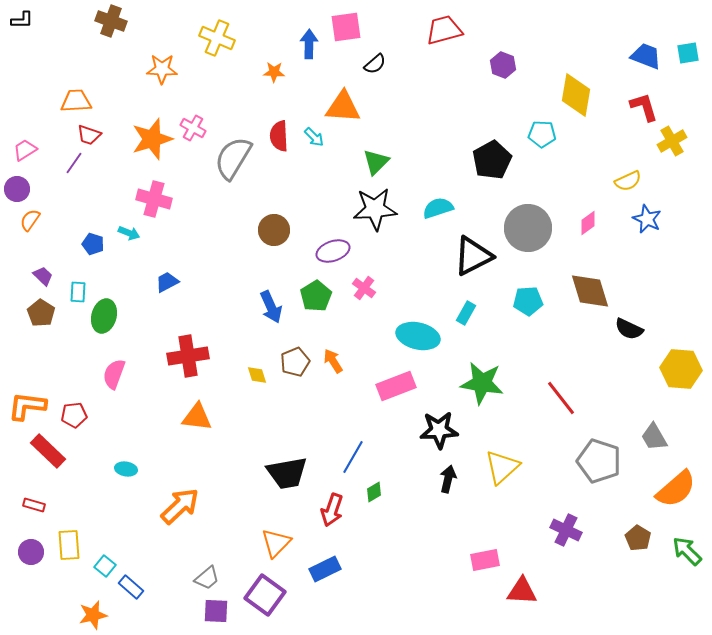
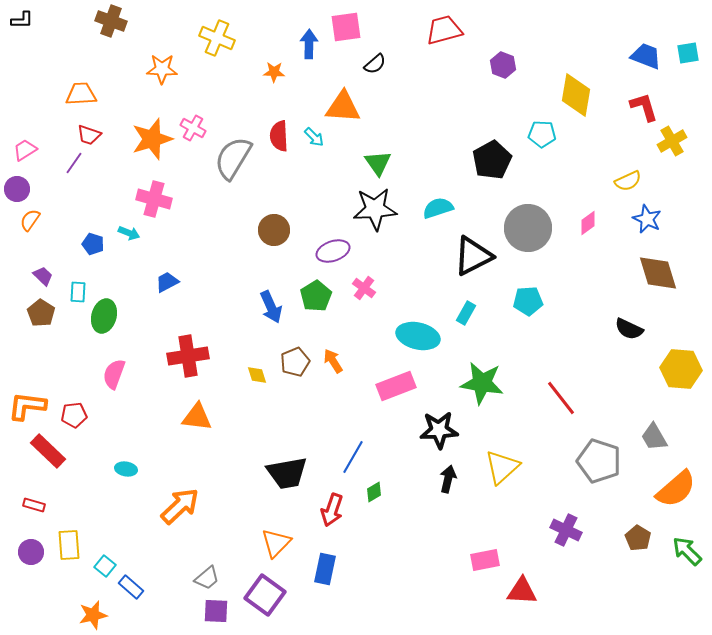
orange trapezoid at (76, 101): moved 5 px right, 7 px up
green triangle at (376, 162): moved 2 px right, 1 px down; rotated 20 degrees counterclockwise
brown diamond at (590, 291): moved 68 px right, 18 px up
blue rectangle at (325, 569): rotated 52 degrees counterclockwise
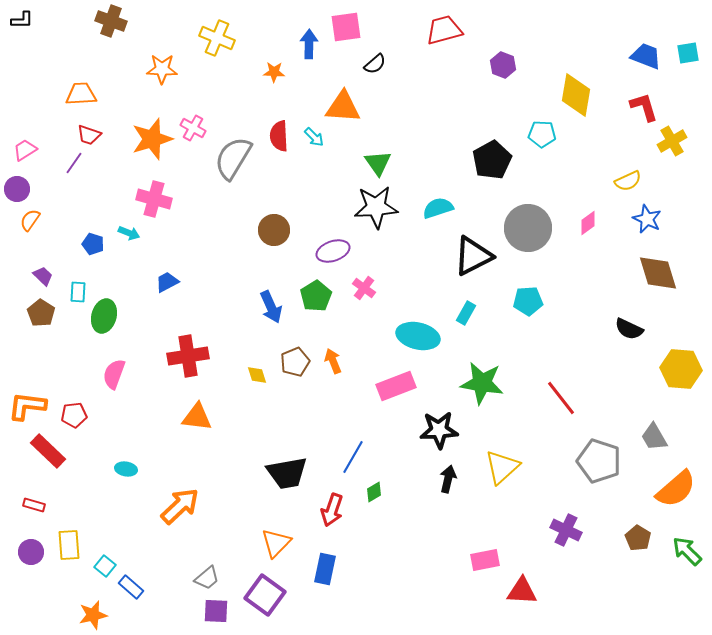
black star at (375, 209): moved 1 px right, 2 px up
orange arrow at (333, 361): rotated 10 degrees clockwise
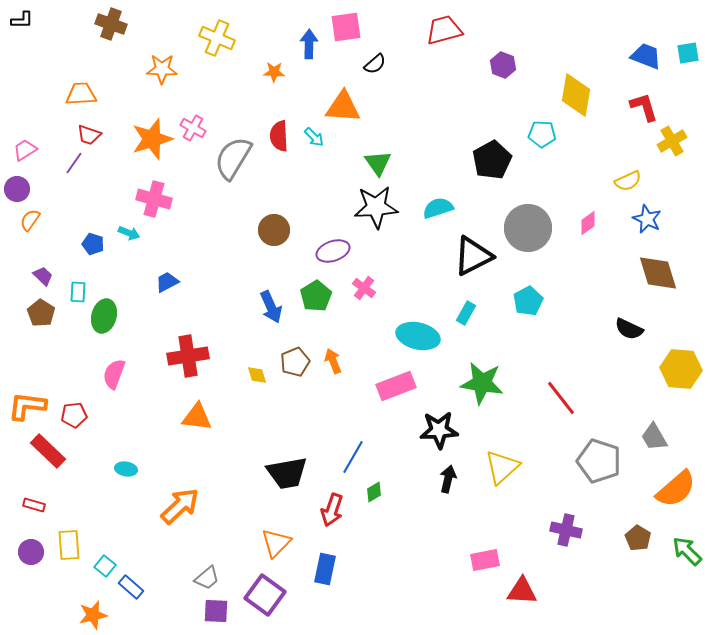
brown cross at (111, 21): moved 3 px down
cyan pentagon at (528, 301): rotated 24 degrees counterclockwise
purple cross at (566, 530): rotated 12 degrees counterclockwise
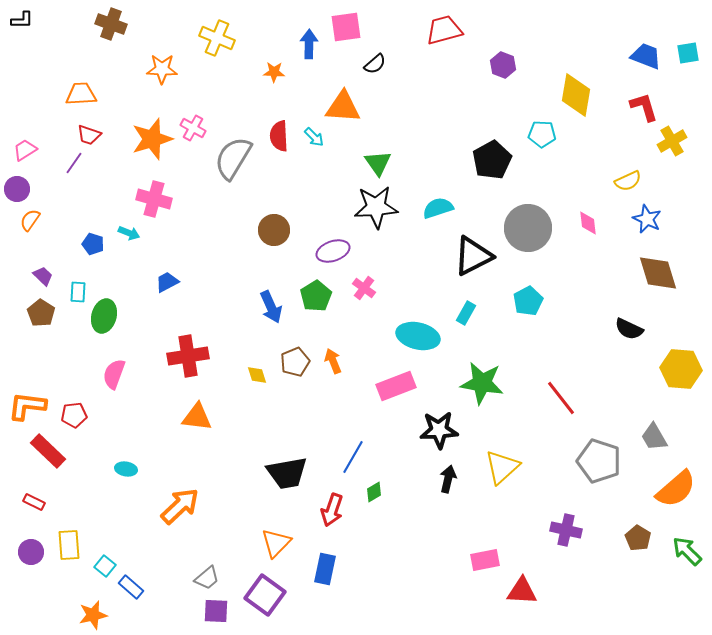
pink diamond at (588, 223): rotated 60 degrees counterclockwise
red rectangle at (34, 505): moved 3 px up; rotated 10 degrees clockwise
